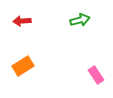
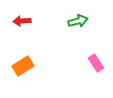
green arrow: moved 2 px left, 1 px down
pink rectangle: moved 12 px up
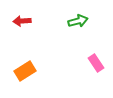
orange rectangle: moved 2 px right, 5 px down
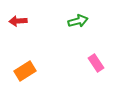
red arrow: moved 4 px left
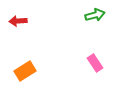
green arrow: moved 17 px right, 6 px up
pink rectangle: moved 1 px left
